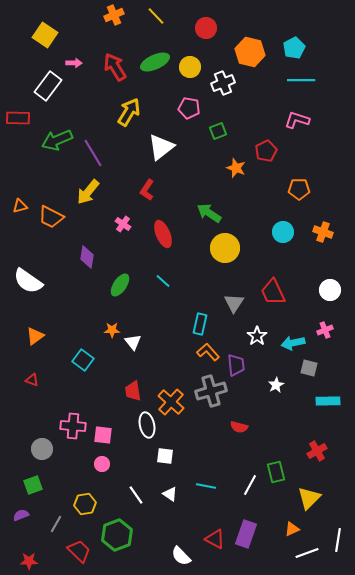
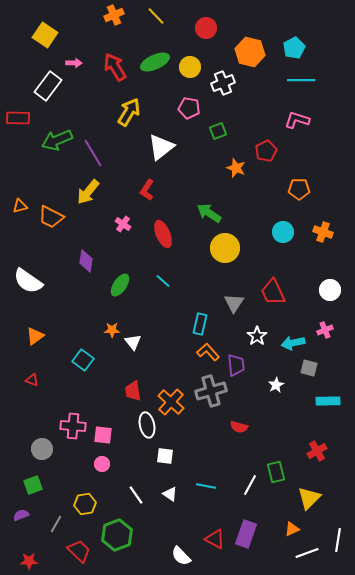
purple diamond at (87, 257): moved 1 px left, 4 px down
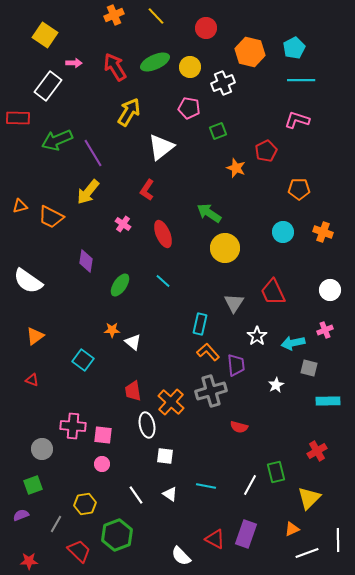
white triangle at (133, 342): rotated 12 degrees counterclockwise
white line at (338, 540): rotated 10 degrees counterclockwise
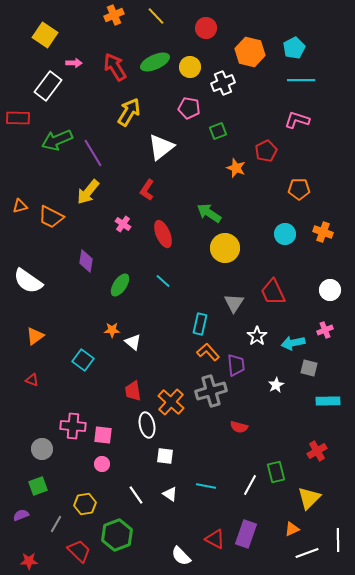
cyan circle at (283, 232): moved 2 px right, 2 px down
green square at (33, 485): moved 5 px right, 1 px down
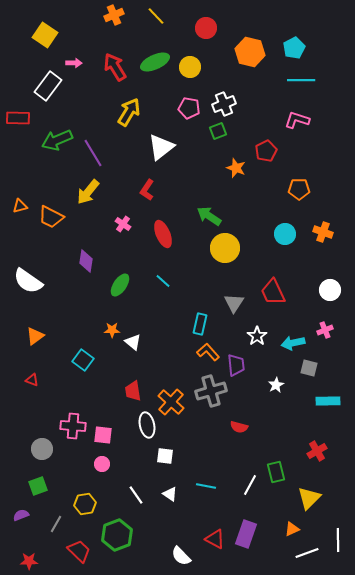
white cross at (223, 83): moved 1 px right, 21 px down
green arrow at (209, 213): moved 3 px down
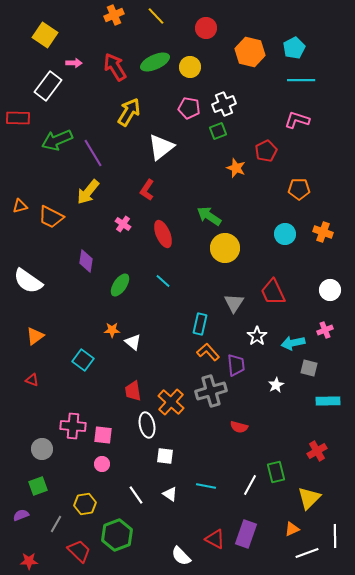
white line at (338, 540): moved 3 px left, 4 px up
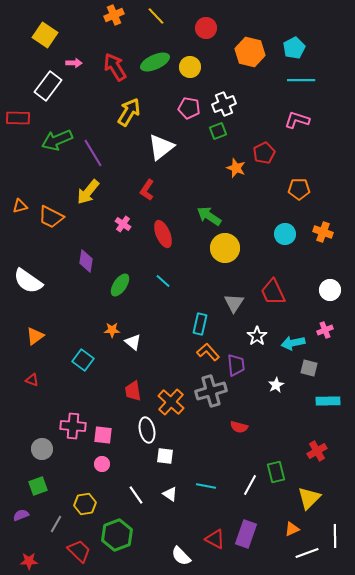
red pentagon at (266, 151): moved 2 px left, 2 px down
white ellipse at (147, 425): moved 5 px down
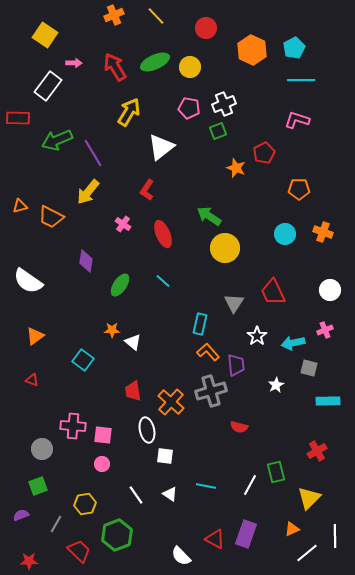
orange hexagon at (250, 52): moved 2 px right, 2 px up; rotated 12 degrees clockwise
white line at (307, 553): rotated 20 degrees counterclockwise
